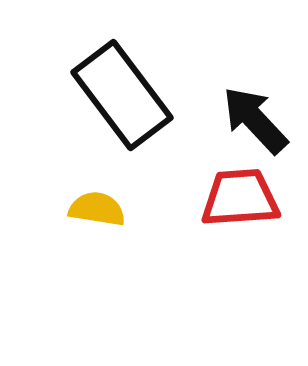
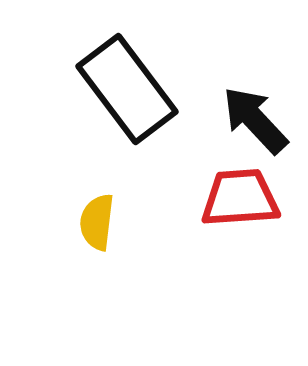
black rectangle: moved 5 px right, 6 px up
yellow semicircle: moved 13 px down; rotated 92 degrees counterclockwise
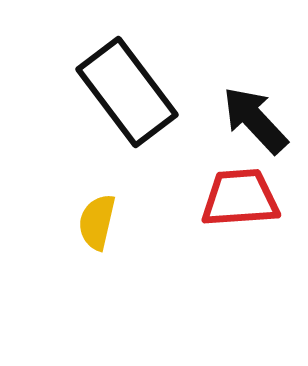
black rectangle: moved 3 px down
yellow semicircle: rotated 6 degrees clockwise
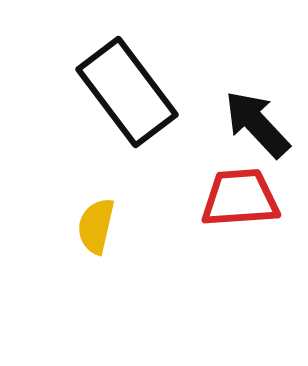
black arrow: moved 2 px right, 4 px down
yellow semicircle: moved 1 px left, 4 px down
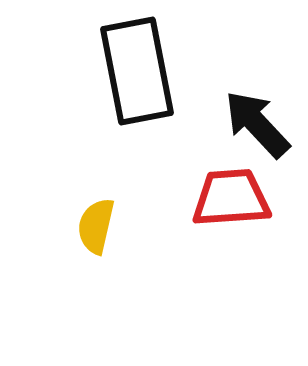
black rectangle: moved 10 px right, 21 px up; rotated 26 degrees clockwise
red trapezoid: moved 9 px left
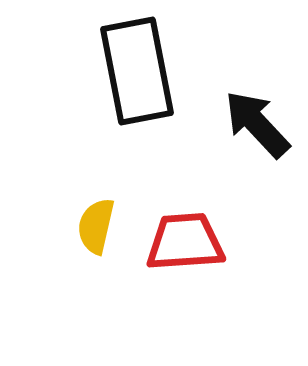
red trapezoid: moved 46 px left, 44 px down
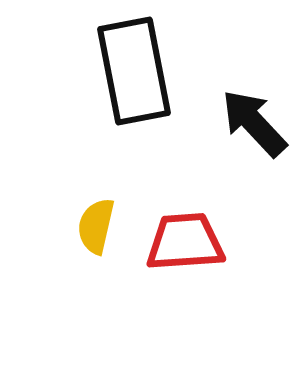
black rectangle: moved 3 px left
black arrow: moved 3 px left, 1 px up
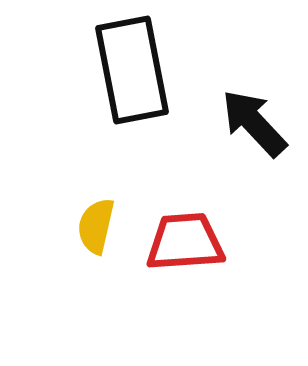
black rectangle: moved 2 px left, 1 px up
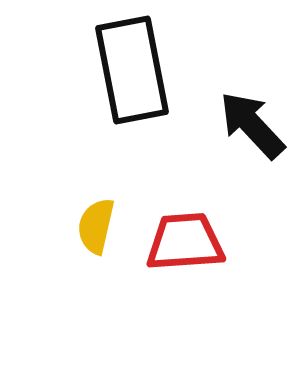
black arrow: moved 2 px left, 2 px down
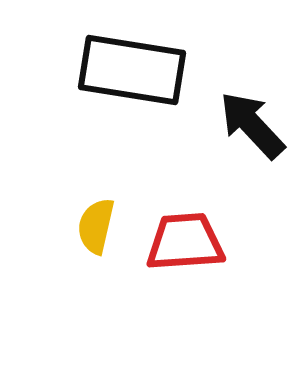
black rectangle: rotated 70 degrees counterclockwise
